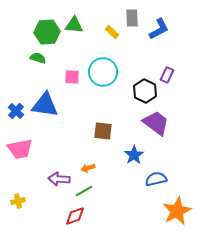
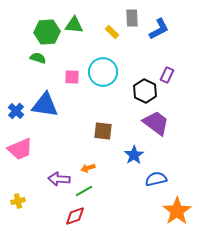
pink trapezoid: rotated 12 degrees counterclockwise
orange star: rotated 8 degrees counterclockwise
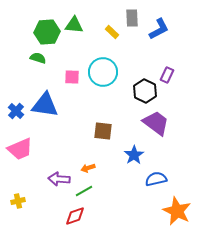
orange star: rotated 12 degrees counterclockwise
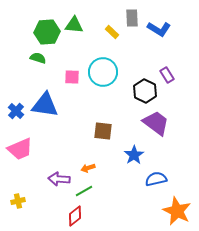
blue L-shape: rotated 60 degrees clockwise
purple rectangle: rotated 56 degrees counterclockwise
red diamond: rotated 20 degrees counterclockwise
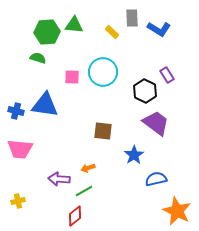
blue cross: rotated 28 degrees counterclockwise
pink trapezoid: rotated 28 degrees clockwise
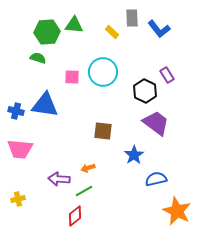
blue L-shape: rotated 20 degrees clockwise
yellow cross: moved 2 px up
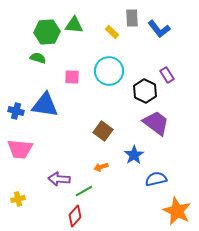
cyan circle: moved 6 px right, 1 px up
brown square: rotated 30 degrees clockwise
orange arrow: moved 13 px right, 1 px up
red diamond: rotated 10 degrees counterclockwise
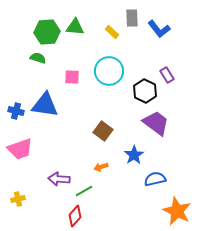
green triangle: moved 1 px right, 2 px down
pink trapezoid: rotated 24 degrees counterclockwise
blue semicircle: moved 1 px left
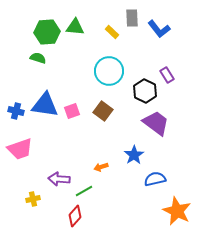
pink square: moved 34 px down; rotated 21 degrees counterclockwise
brown square: moved 20 px up
yellow cross: moved 15 px right
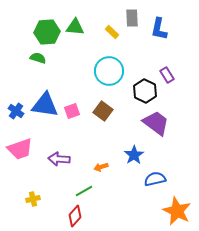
blue L-shape: rotated 50 degrees clockwise
blue cross: rotated 21 degrees clockwise
purple arrow: moved 20 px up
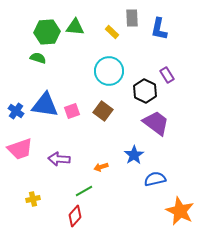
orange star: moved 3 px right
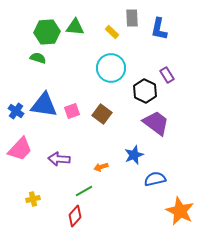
cyan circle: moved 2 px right, 3 px up
blue triangle: moved 1 px left
brown square: moved 1 px left, 3 px down
pink trapezoid: rotated 28 degrees counterclockwise
blue star: rotated 12 degrees clockwise
